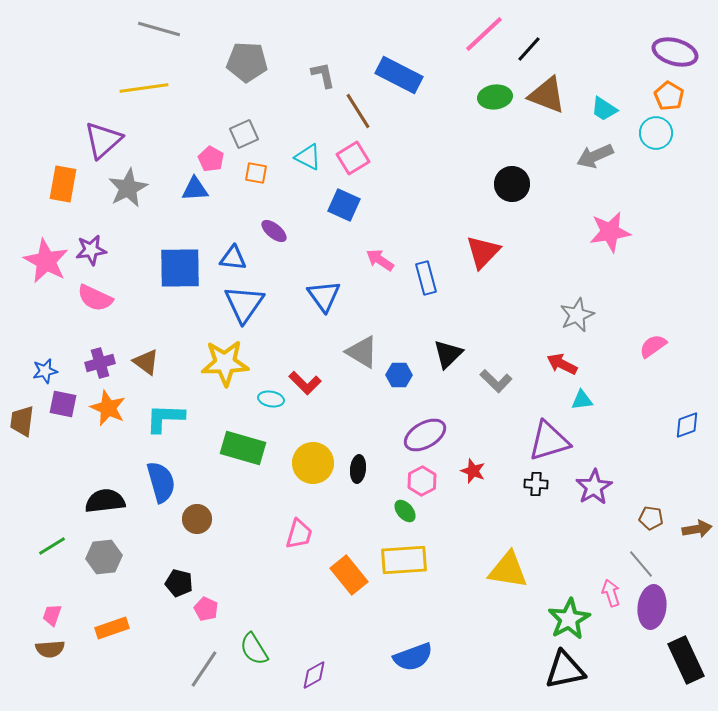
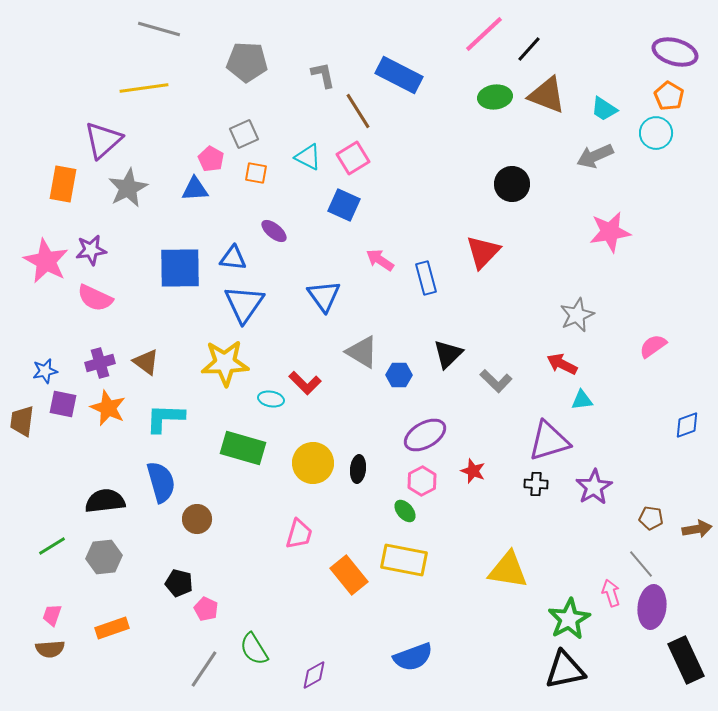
yellow rectangle at (404, 560): rotated 15 degrees clockwise
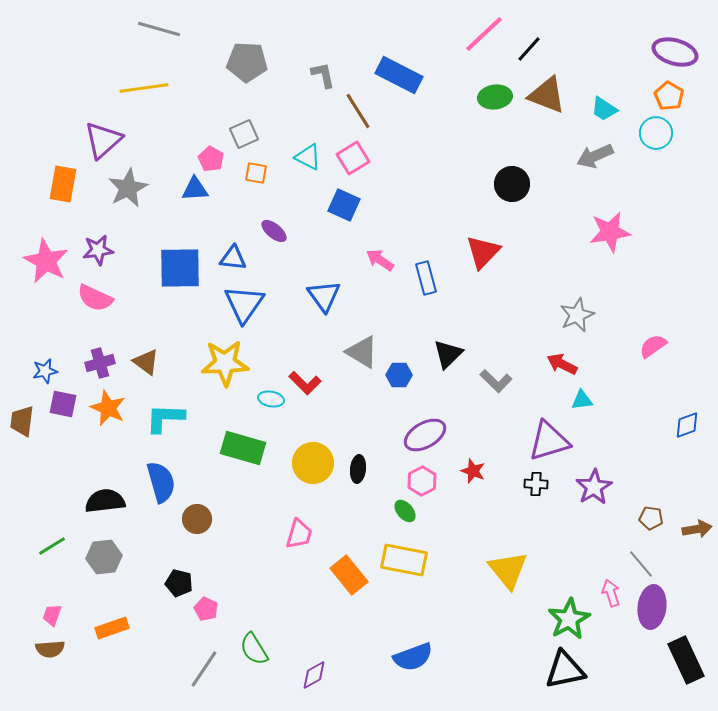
purple star at (91, 250): moved 7 px right
yellow triangle at (508, 570): rotated 42 degrees clockwise
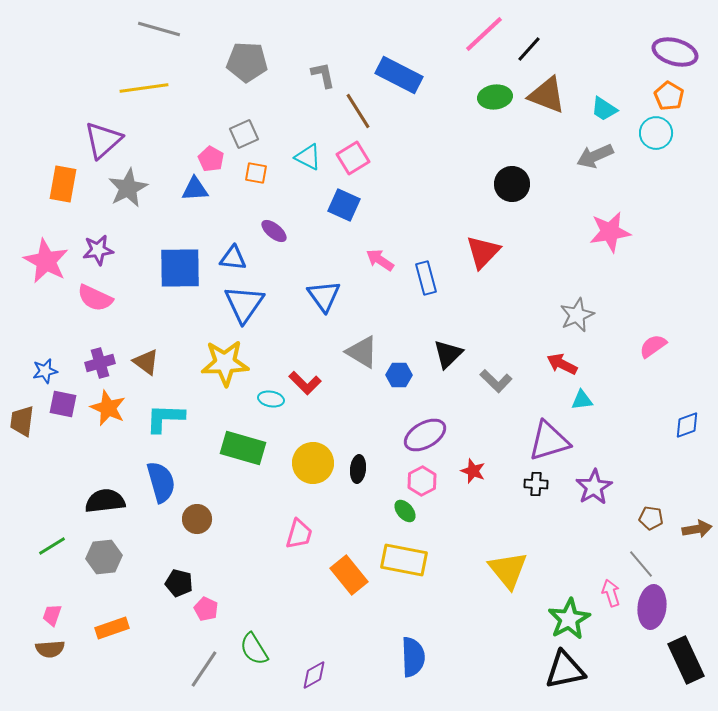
blue semicircle at (413, 657): rotated 72 degrees counterclockwise
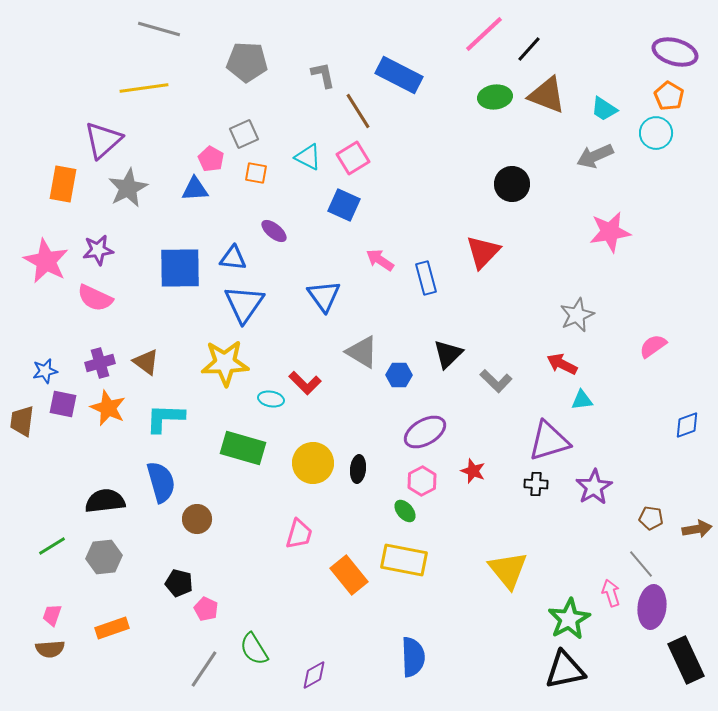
purple ellipse at (425, 435): moved 3 px up
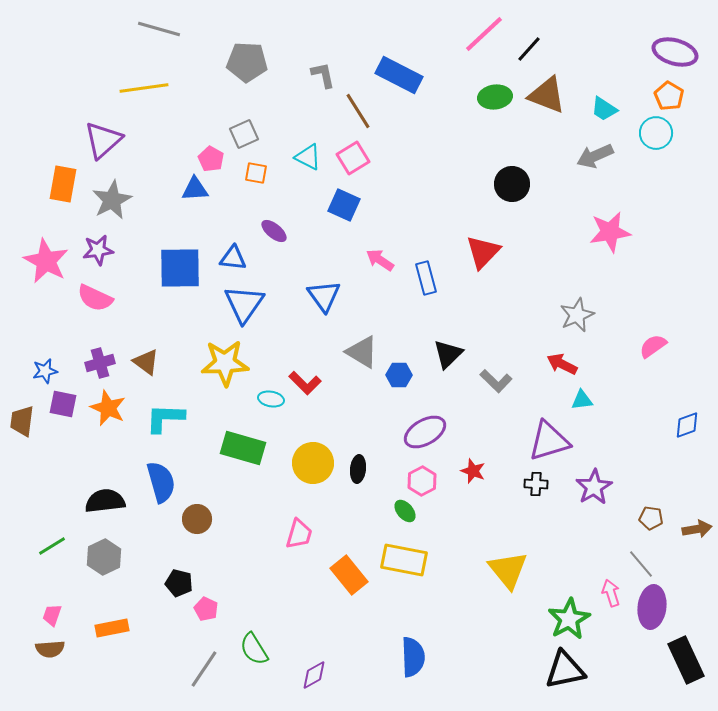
gray star at (128, 188): moved 16 px left, 12 px down
gray hexagon at (104, 557): rotated 20 degrees counterclockwise
orange rectangle at (112, 628): rotated 8 degrees clockwise
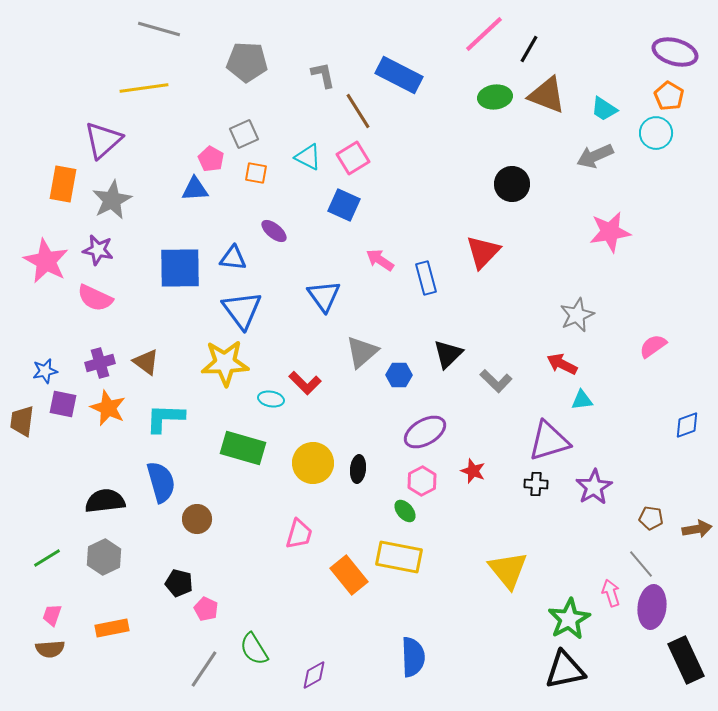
black line at (529, 49): rotated 12 degrees counterclockwise
purple star at (98, 250): rotated 20 degrees clockwise
blue triangle at (244, 304): moved 2 px left, 6 px down; rotated 12 degrees counterclockwise
gray triangle at (362, 352): rotated 48 degrees clockwise
green line at (52, 546): moved 5 px left, 12 px down
yellow rectangle at (404, 560): moved 5 px left, 3 px up
